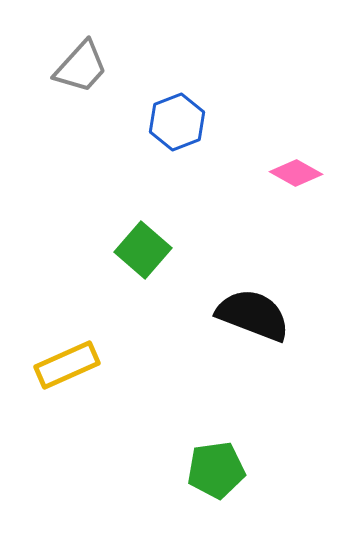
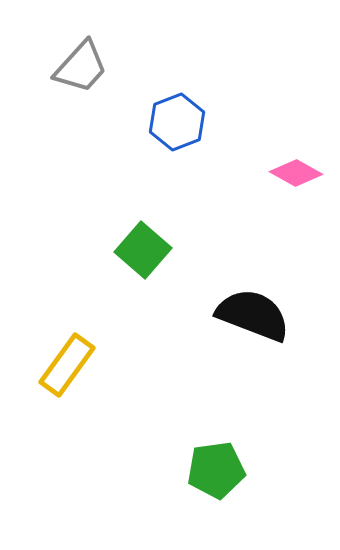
yellow rectangle: rotated 30 degrees counterclockwise
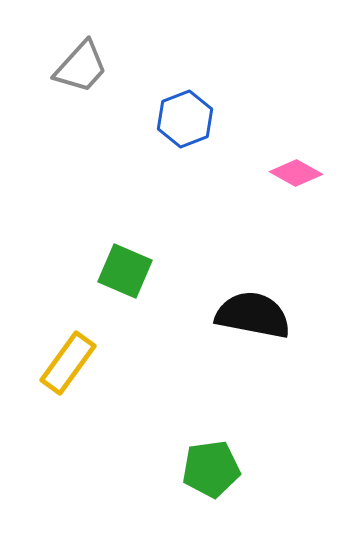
blue hexagon: moved 8 px right, 3 px up
green square: moved 18 px left, 21 px down; rotated 18 degrees counterclockwise
black semicircle: rotated 10 degrees counterclockwise
yellow rectangle: moved 1 px right, 2 px up
green pentagon: moved 5 px left, 1 px up
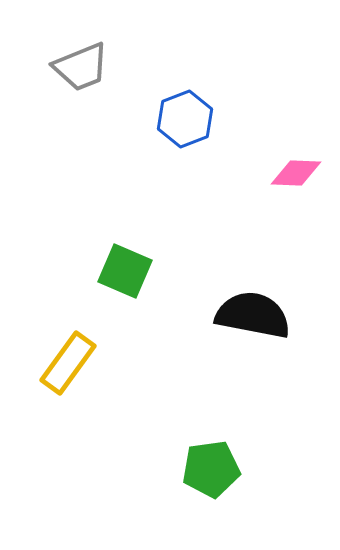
gray trapezoid: rotated 26 degrees clockwise
pink diamond: rotated 27 degrees counterclockwise
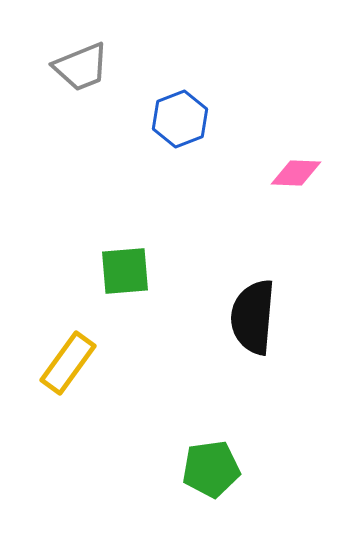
blue hexagon: moved 5 px left
green square: rotated 28 degrees counterclockwise
black semicircle: moved 2 px down; rotated 96 degrees counterclockwise
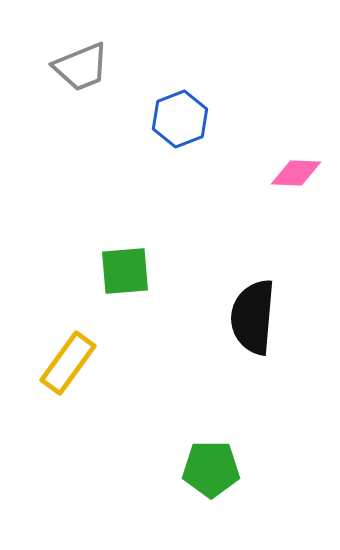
green pentagon: rotated 8 degrees clockwise
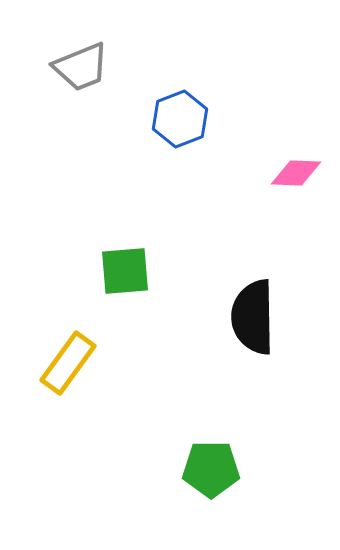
black semicircle: rotated 6 degrees counterclockwise
